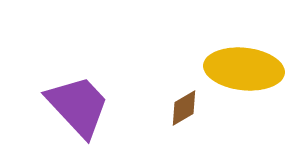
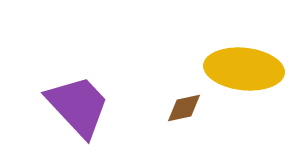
brown diamond: rotated 18 degrees clockwise
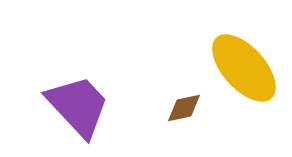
yellow ellipse: moved 1 px up; rotated 42 degrees clockwise
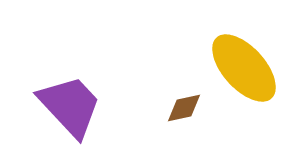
purple trapezoid: moved 8 px left
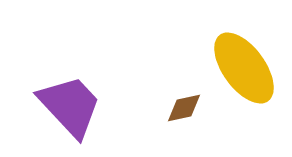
yellow ellipse: rotated 6 degrees clockwise
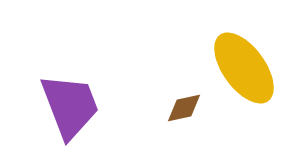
purple trapezoid: rotated 22 degrees clockwise
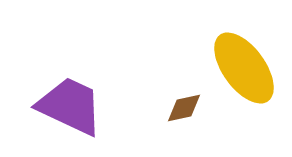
purple trapezoid: rotated 44 degrees counterclockwise
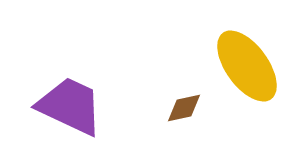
yellow ellipse: moved 3 px right, 2 px up
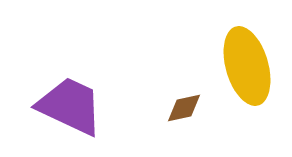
yellow ellipse: rotated 20 degrees clockwise
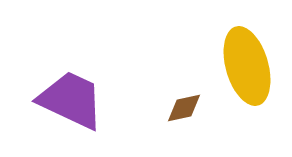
purple trapezoid: moved 1 px right, 6 px up
